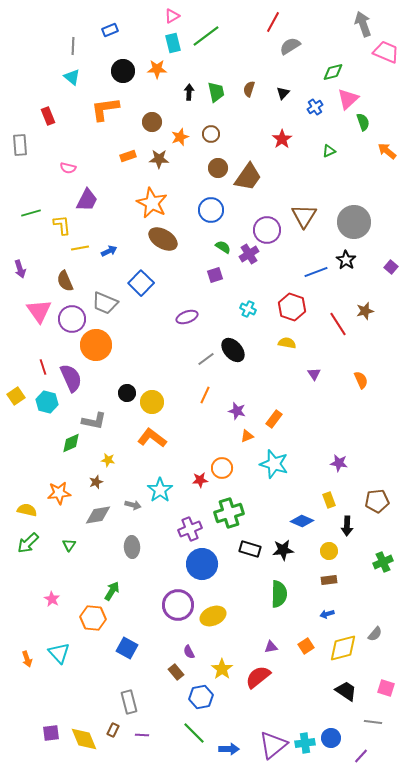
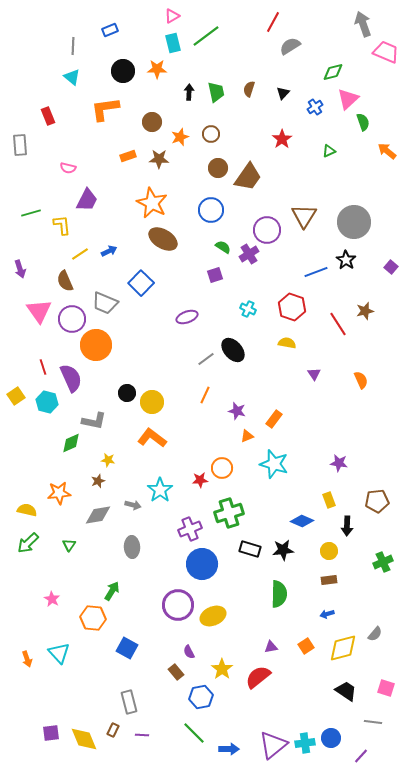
yellow line at (80, 248): moved 6 px down; rotated 24 degrees counterclockwise
brown star at (96, 482): moved 2 px right, 1 px up
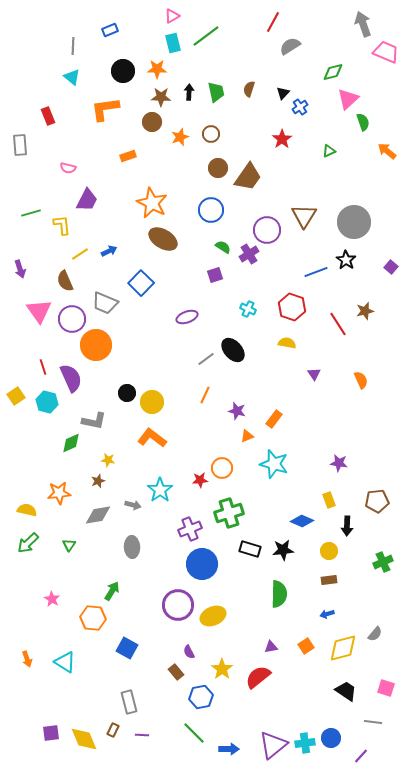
blue cross at (315, 107): moved 15 px left
brown star at (159, 159): moved 2 px right, 62 px up
cyan triangle at (59, 653): moved 6 px right, 9 px down; rotated 15 degrees counterclockwise
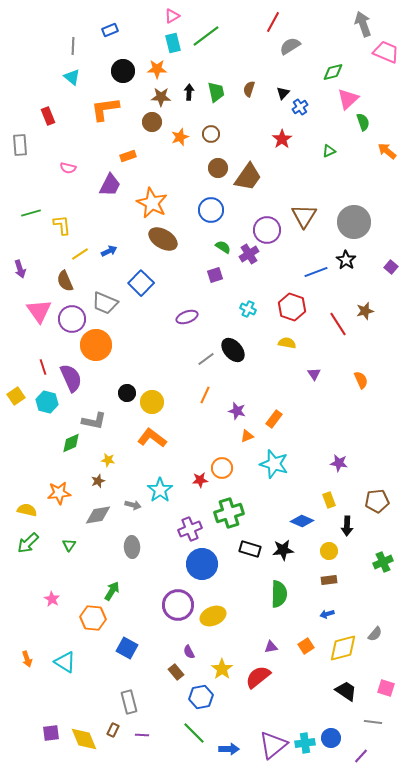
purple trapezoid at (87, 200): moved 23 px right, 15 px up
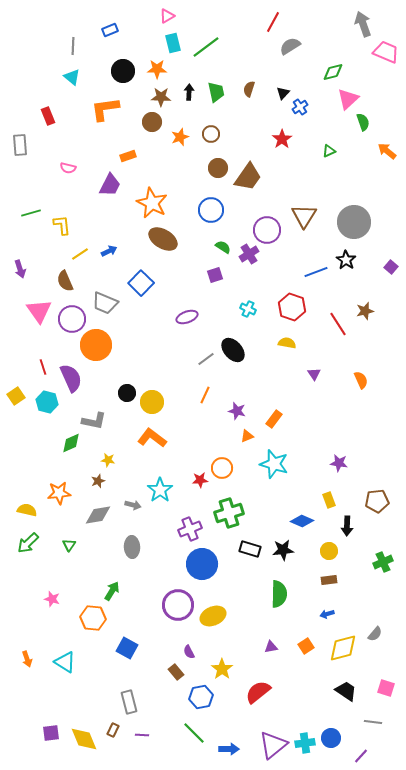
pink triangle at (172, 16): moved 5 px left
green line at (206, 36): moved 11 px down
pink star at (52, 599): rotated 14 degrees counterclockwise
red semicircle at (258, 677): moved 15 px down
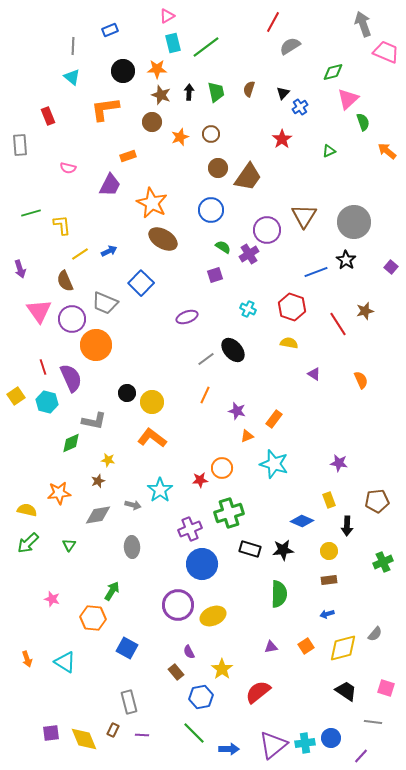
brown star at (161, 97): moved 2 px up; rotated 18 degrees clockwise
yellow semicircle at (287, 343): moved 2 px right
purple triangle at (314, 374): rotated 24 degrees counterclockwise
